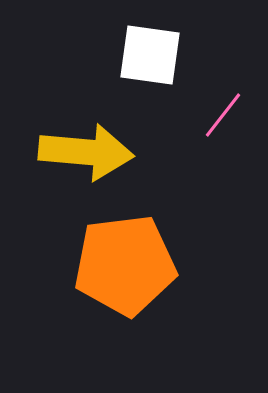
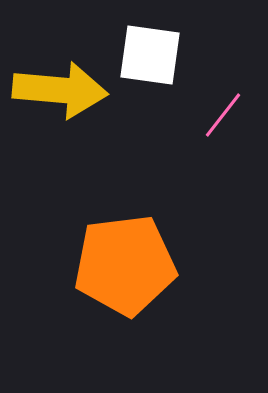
yellow arrow: moved 26 px left, 62 px up
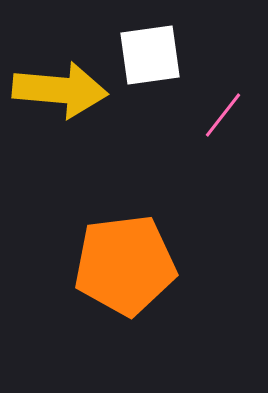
white square: rotated 16 degrees counterclockwise
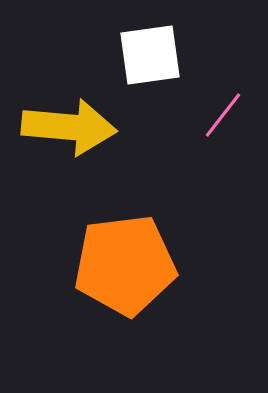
yellow arrow: moved 9 px right, 37 px down
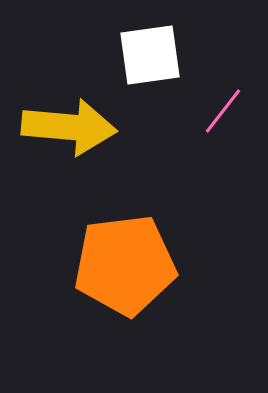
pink line: moved 4 px up
